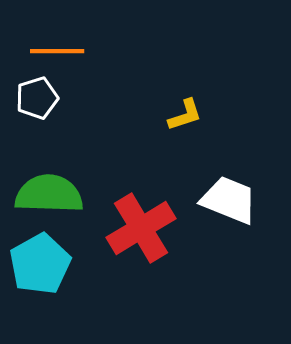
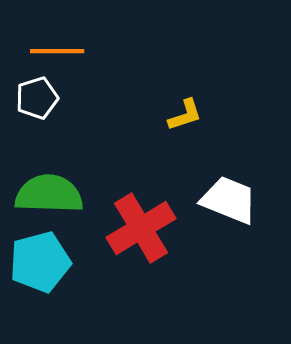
cyan pentagon: moved 2 px up; rotated 14 degrees clockwise
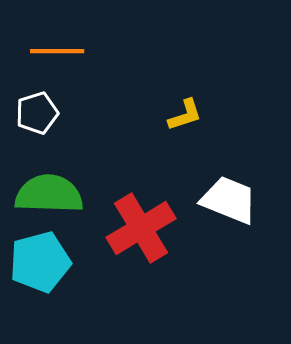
white pentagon: moved 15 px down
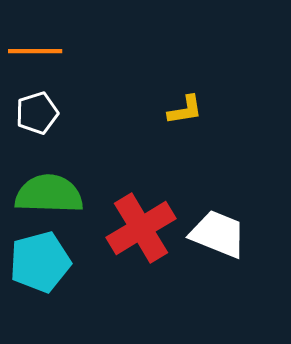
orange line: moved 22 px left
yellow L-shape: moved 5 px up; rotated 9 degrees clockwise
white trapezoid: moved 11 px left, 34 px down
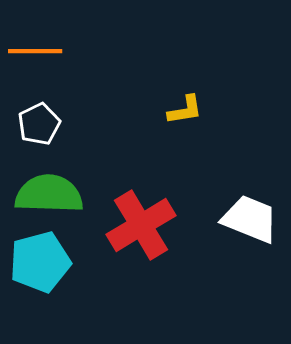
white pentagon: moved 2 px right, 11 px down; rotated 9 degrees counterclockwise
red cross: moved 3 px up
white trapezoid: moved 32 px right, 15 px up
